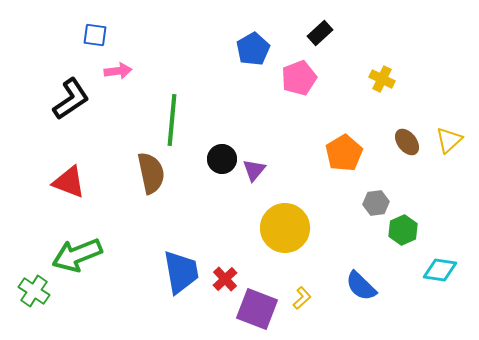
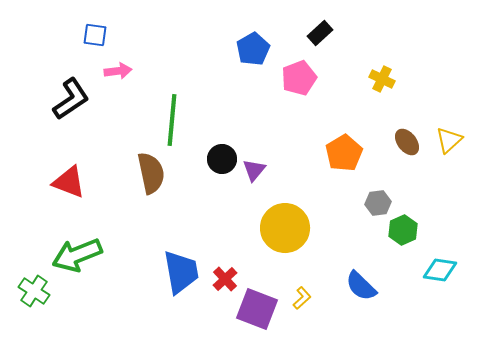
gray hexagon: moved 2 px right
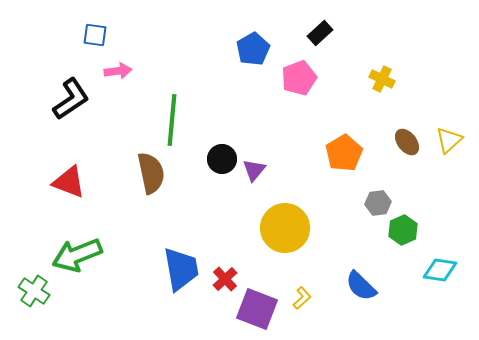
blue trapezoid: moved 3 px up
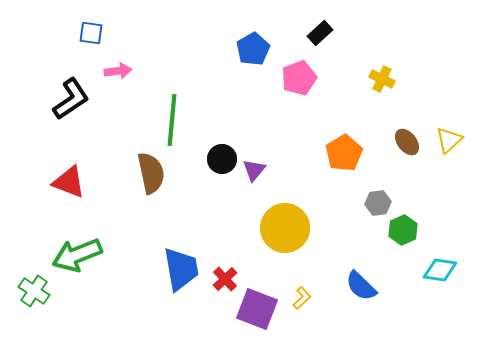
blue square: moved 4 px left, 2 px up
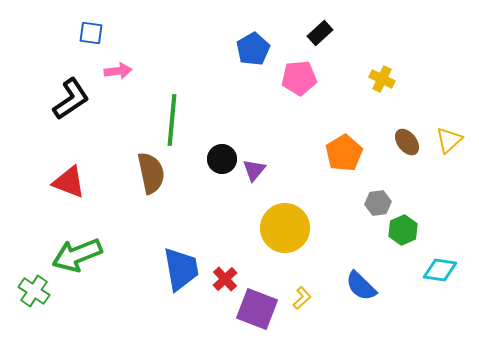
pink pentagon: rotated 16 degrees clockwise
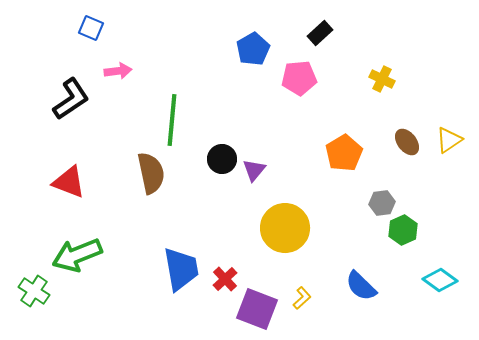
blue square: moved 5 px up; rotated 15 degrees clockwise
yellow triangle: rotated 8 degrees clockwise
gray hexagon: moved 4 px right
cyan diamond: moved 10 px down; rotated 28 degrees clockwise
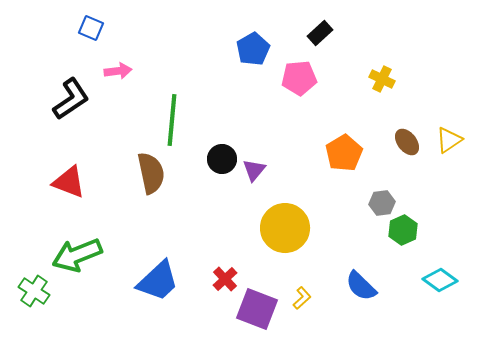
blue trapezoid: moved 23 px left, 12 px down; rotated 57 degrees clockwise
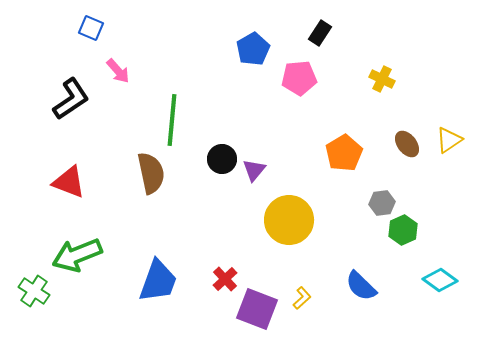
black rectangle: rotated 15 degrees counterclockwise
pink arrow: rotated 56 degrees clockwise
brown ellipse: moved 2 px down
yellow circle: moved 4 px right, 8 px up
blue trapezoid: rotated 27 degrees counterclockwise
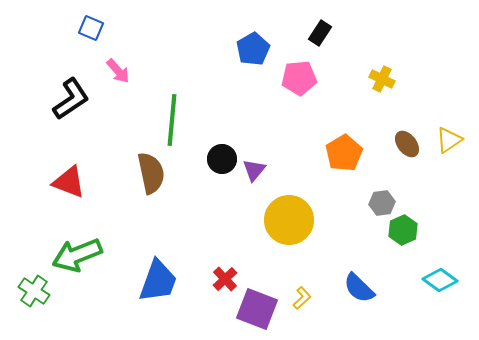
blue semicircle: moved 2 px left, 2 px down
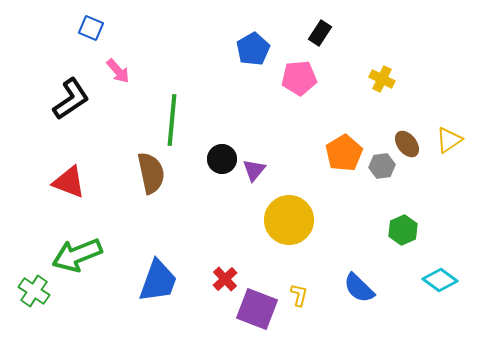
gray hexagon: moved 37 px up
yellow L-shape: moved 3 px left, 3 px up; rotated 35 degrees counterclockwise
